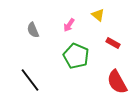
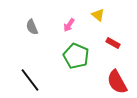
gray semicircle: moved 1 px left, 3 px up
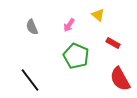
red semicircle: moved 3 px right, 3 px up
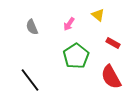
pink arrow: moved 1 px up
green pentagon: rotated 15 degrees clockwise
red semicircle: moved 9 px left, 2 px up
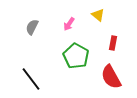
gray semicircle: rotated 49 degrees clockwise
red rectangle: rotated 72 degrees clockwise
green pentagon: rotated 10 degrees counterclockwise
black line: moved 1 px right, 1 px up
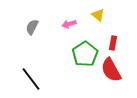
pink arrow: rotated 40 degrees clockwise
green pentagon: moved 9 px right, 2 px up; rotated 10 degrees clockwise
red semicircle: moved 7 px up
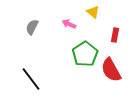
yellow triangle: moved 5 px left, 3 px up
pink arrow: rotated 40 degrees clockwise
red rectangle: moved 2 px right, 8 px up
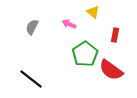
red semicircle: rotated 25 degrees counterclockwise
black line: rotated 15 degrees counterclockwise
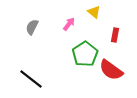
yellow triangle: moved 1 px right
pink arrow: rotated 104 degrees clockwise
